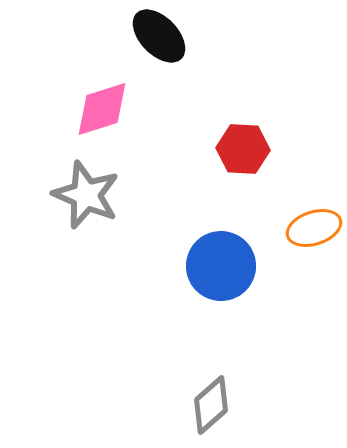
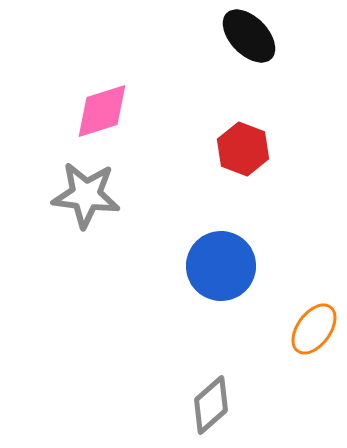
black ellipse: moved 90 px right
pink diamond: moved 2 px down
red hexagon: rotated 18 degrees clockwise
gray star: rotated 16 degrees counterclockwise
orange ellipse: moved 101 px down; rotated 36 degrees counterclockwise
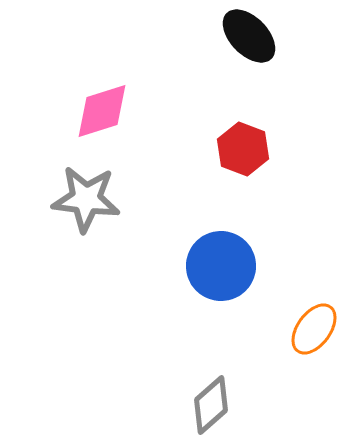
gray star: moved 4 px down
